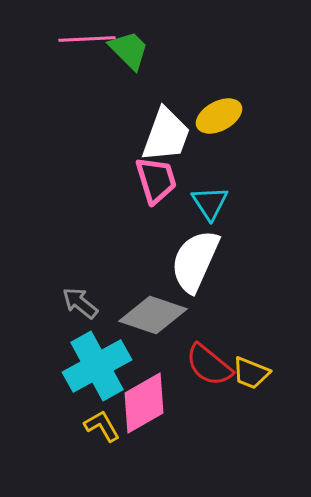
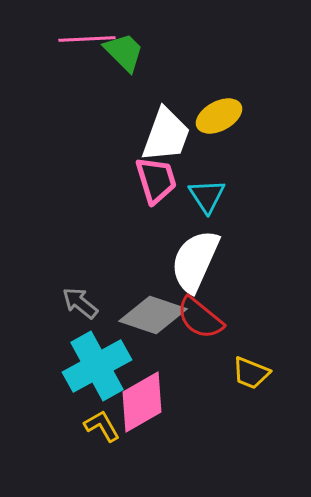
green trapezoid: moved 5 px left, 2 px down
cyan triangle: moved 3 px left, 7 px up
red semicircle: moved 9 px left, 47 px up
pink diamond: moved 2 px left, 1 px up
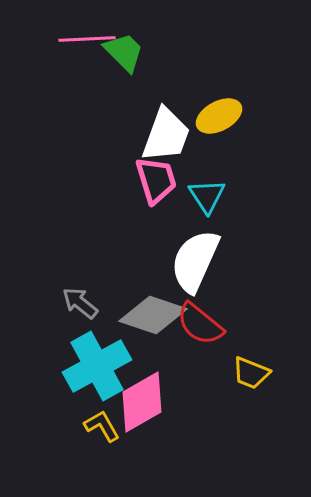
red semicircle: moved 6 px down
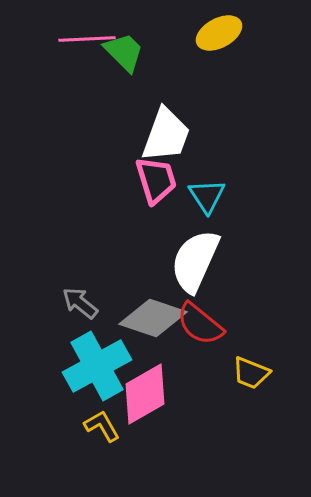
yellow ellipse: moved 83 px up
gray diamond: moved 3 px down
pink diamond: moved 3 px right, 8 px up
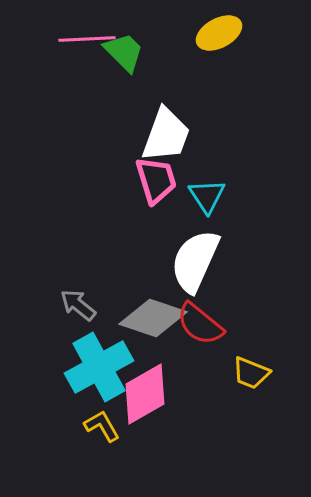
gray arrow: moved 2 px left, 2 px down
cyan cross: moved 2 px right, 1 px down
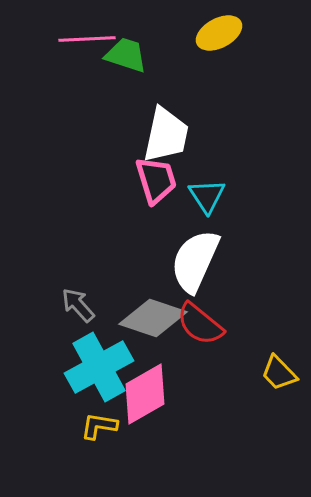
green trapezoid: moved 2 px right, 3 px down; rotated 27 degrees counterclockwise
white trapezoid: rotated 8 degrees counterclockwise
gray arrow: rotated 9 degrees clockwise
yellow trapezoid: moved 28 px right; rotated 24 degrees clockwise
yellow L-shape: moved 3 px left; rotated 51 degrees counterclockwise
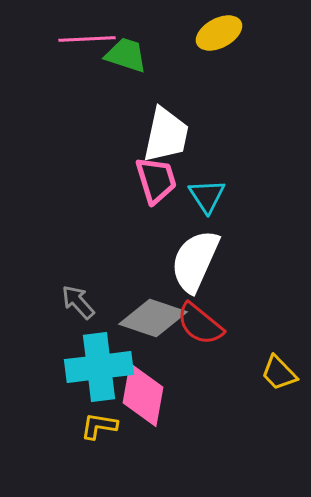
gray arrow: moved 3 px up
cyan cross: rotated 22 degrees clockwise
pink diamond: moved 2 px left, 1 px down; rotated 50 degrees counterclockwise
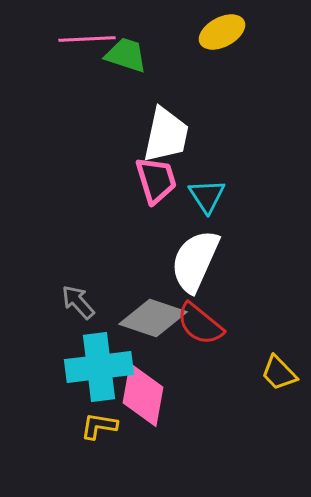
yellow ellipse: moved 3 px right, 1 px up
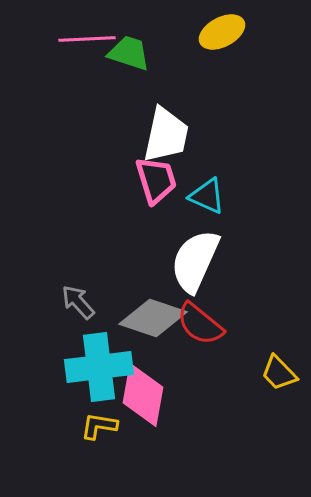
green trapezoid: moved 3 px right, 2 px up
cyan triangle: rotated 33 degrees counterclockwise
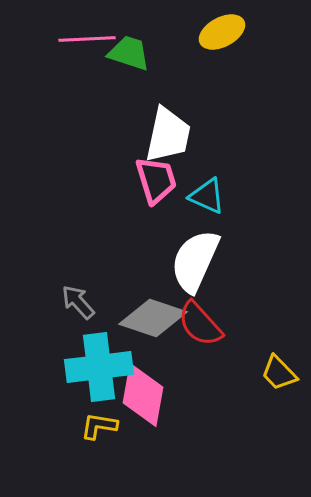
white trapezoid: moved 2 px right
red semicircle: rotated 9 degrees clockwise
